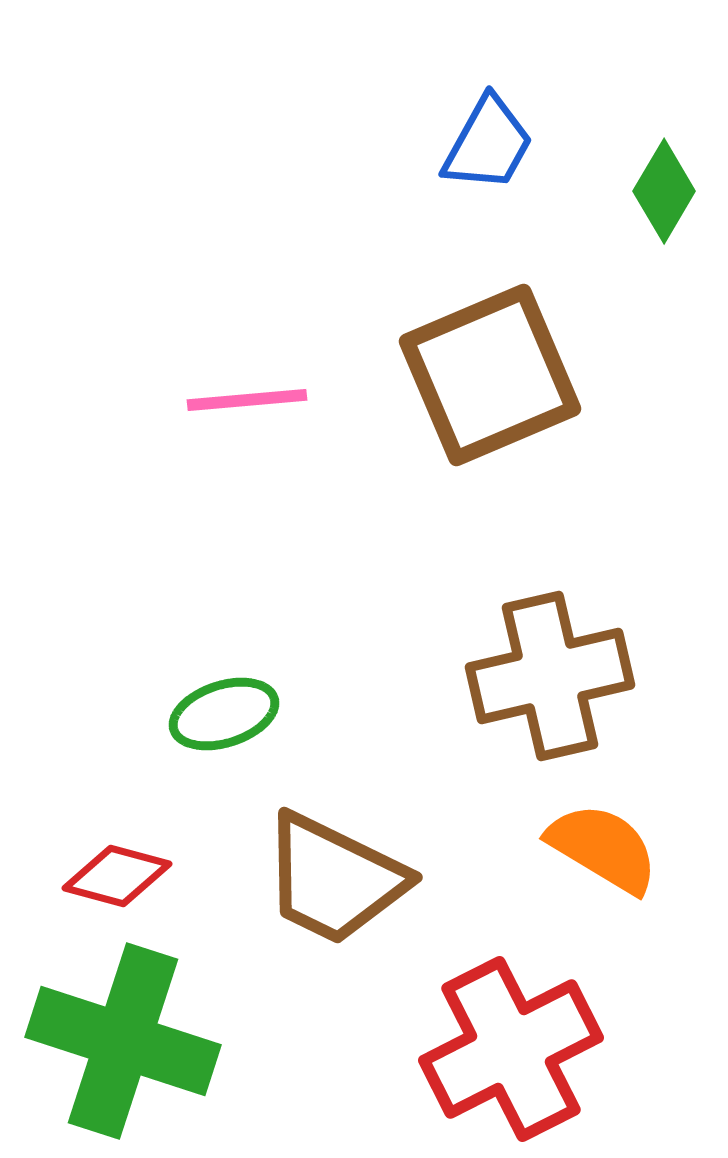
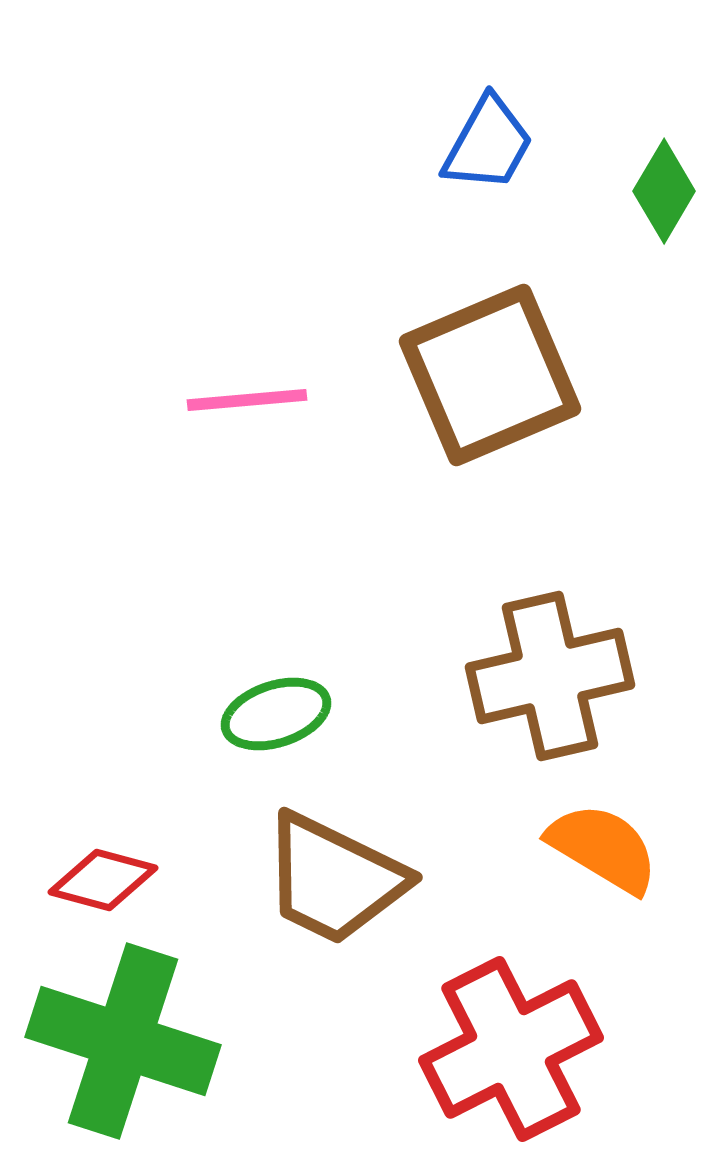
green ellipse: moved 52 px right
red diamond: moved 14 px left, 4 px down
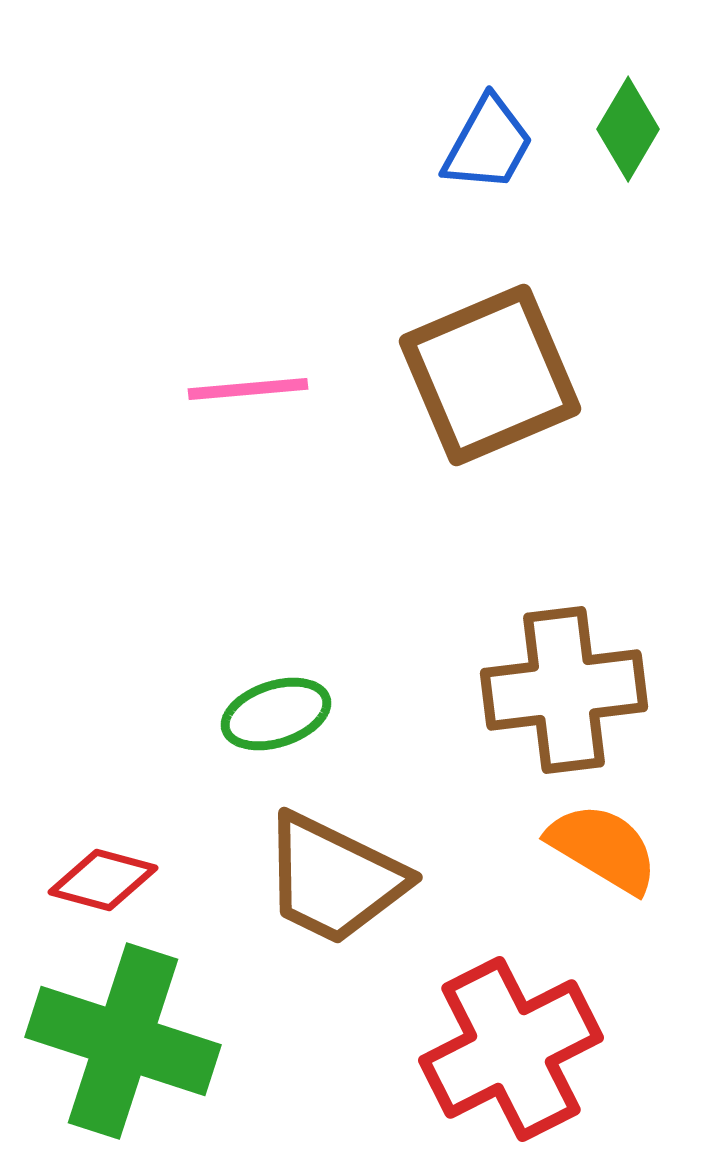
green diamond: moved 36 px left, 62 px up
pink line: moved 1 px right, 11 px up
brown cross: moved 14 px right, 14 px down; rotated 6 degrees clockwise
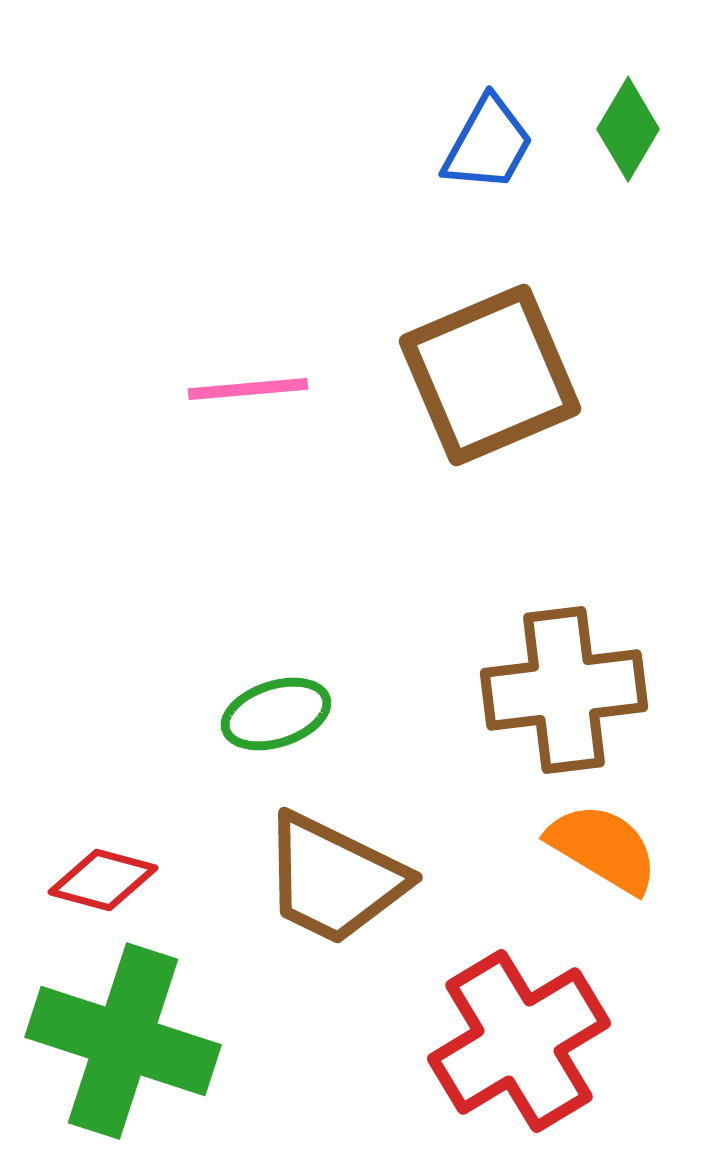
red cross: moved 8 px right, 8 px up; rotated 4 degrees counterclockwise
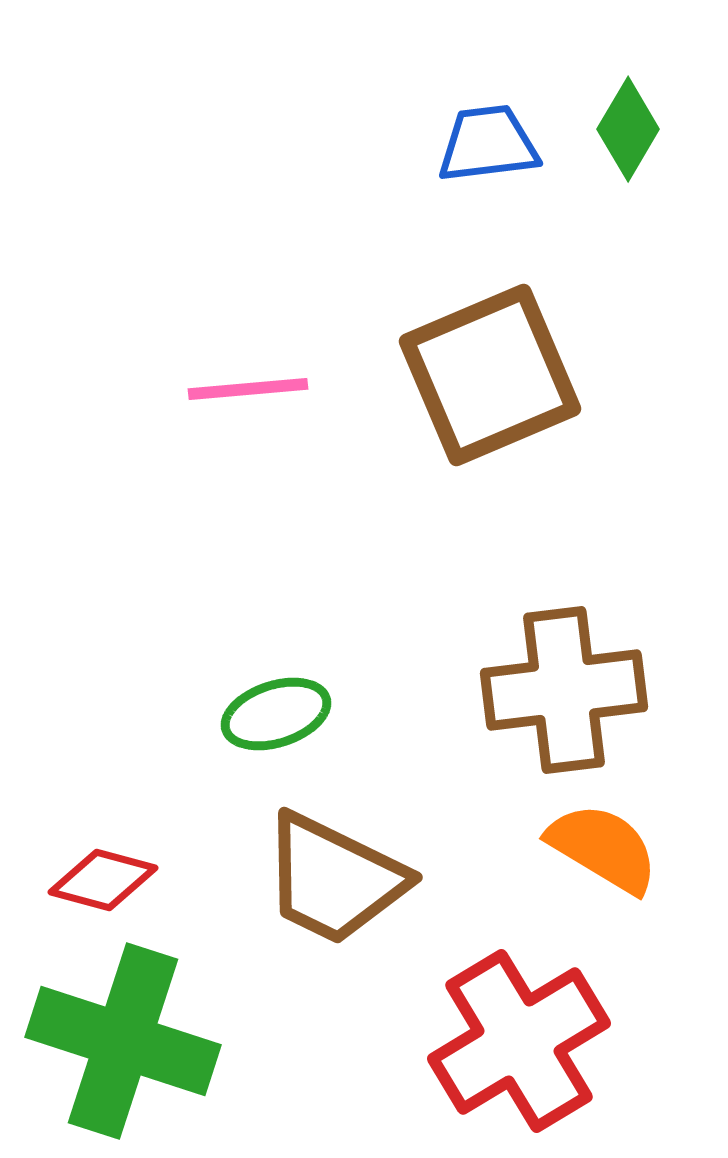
blue trapezoid: rotated 126 degrees counterclockwise
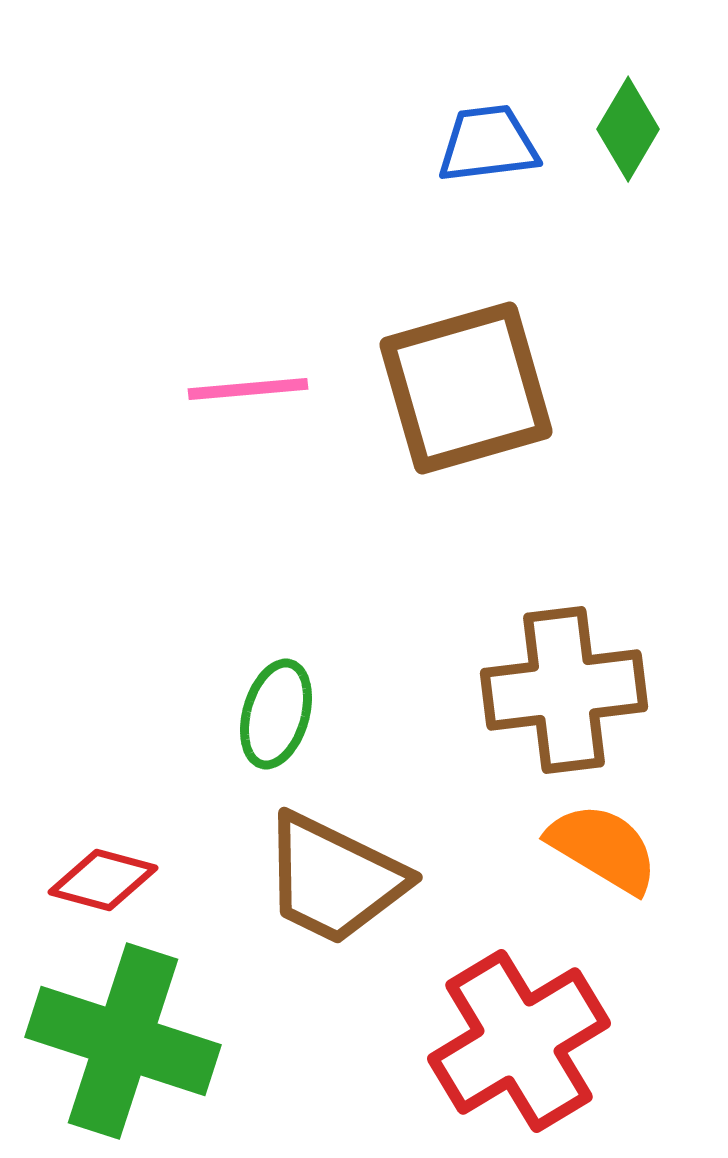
brown square: moved 24 px left, 13 px down; rotated 7 degrees clockwise
green ellipse: rotated 56 degrees counterclockwise
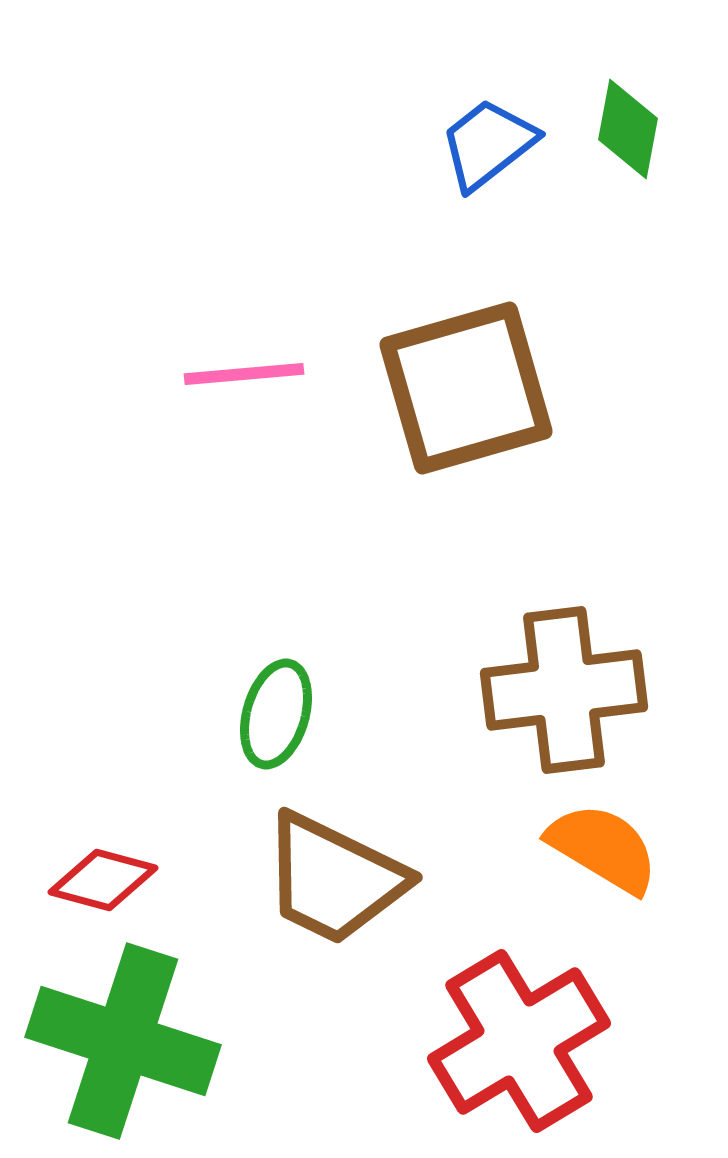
green diamond: rotated 20 degrees counterclockwise
blue trapezoid: rotated 31 degrees counterclockwise
pink line: moved 4 px left, 15 px up
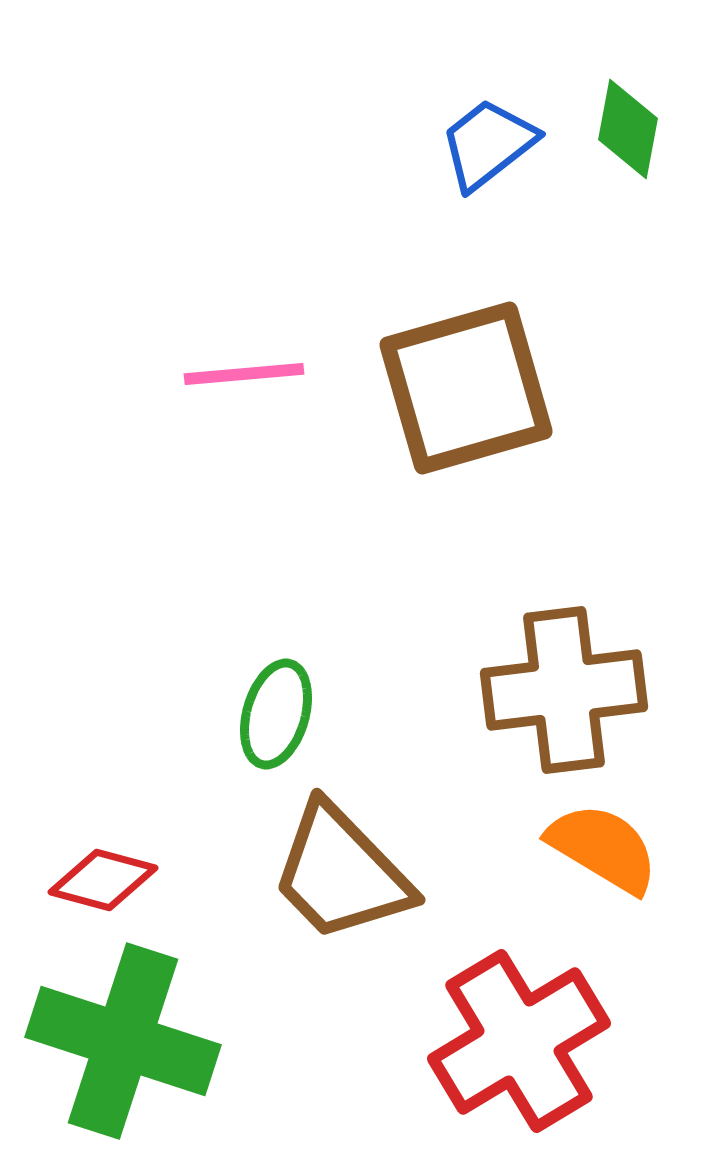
brown trapezoid: moved 7 px right, 6 px up; rotated 20 degrees clockwise
